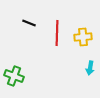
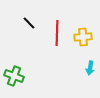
black line: rotated 24 degrees clockwise
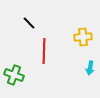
red line: moved 13 px left, 18 px down
green cross: moved 1 px up
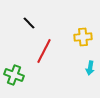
red line: rotated 25 degrees clockwise
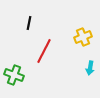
black line: rotated 56 degrees clockwise
yellow cross: rotated 18 degrees counterclockwise
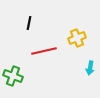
yellow cross: moved 6 px left, 1 px down
red line: rotated 50 degrees clockwise
green cross: moved 1 px left, 1 px down
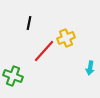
yellow cross: moved 11 px left
red line: rotated 35 degrees counterclockwise
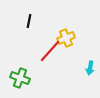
black line: moved 2 px up
red line: moved 6 px right
green cross: moved 7 px right, 2 px down
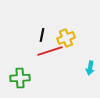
black line: moved 13 px right, 14 px down
red line: rotated 30 degrees clockwise
green cross: rotated 24 degrees counterclockwise
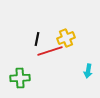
black line: moved 5 px left, 4 px down
cyan arrow: moved 2 px left, 3 px down
